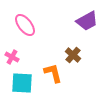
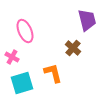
purple trapezoid: moved 1 px up; rotated 75 degrees counterclockwise
pink ellipse: moved 6 px down; rotated 15 degrees clockwise
brown cross: moved 7 px up
cyan square: rotated 20 degrees counterclockwise
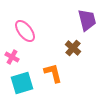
pink ellipse: rotated 15 degrees counterclockwise
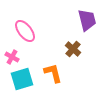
brown cross: moved 1 px down
cyan square: moved 4 px up
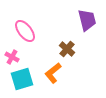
brown cross: moved 6 px left
orange L-shape: rotated 115 degrees counterclockwise
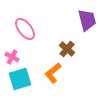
pink ellipse: moved 2 px up
cyan square: moved 2 px left
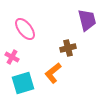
brown cross: moved 1 px right, 1 px up; rotated 35 degrees clockwise
cyan square: moved 3 px right, 4 px down
